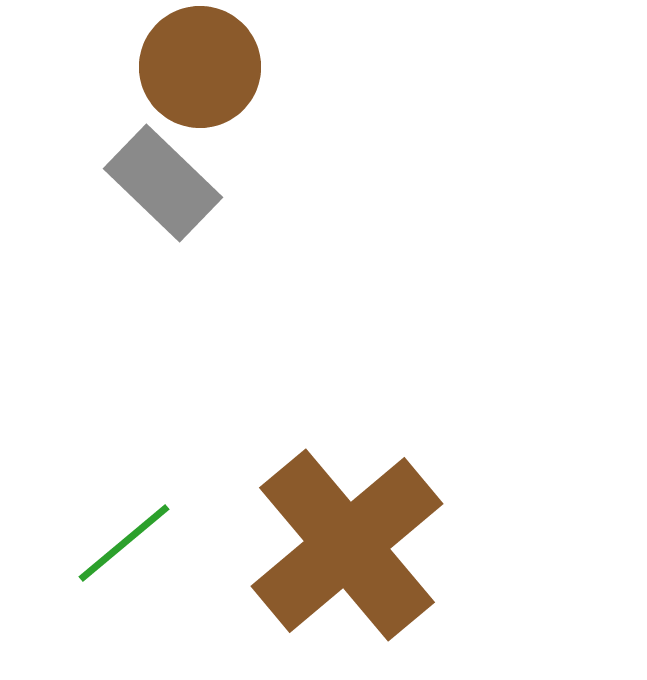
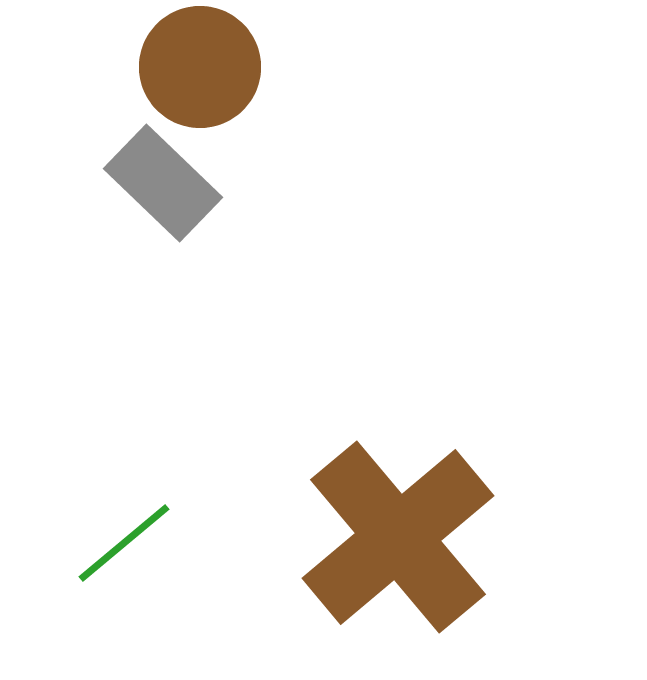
brown cross: moved 51 px right, 8 px up
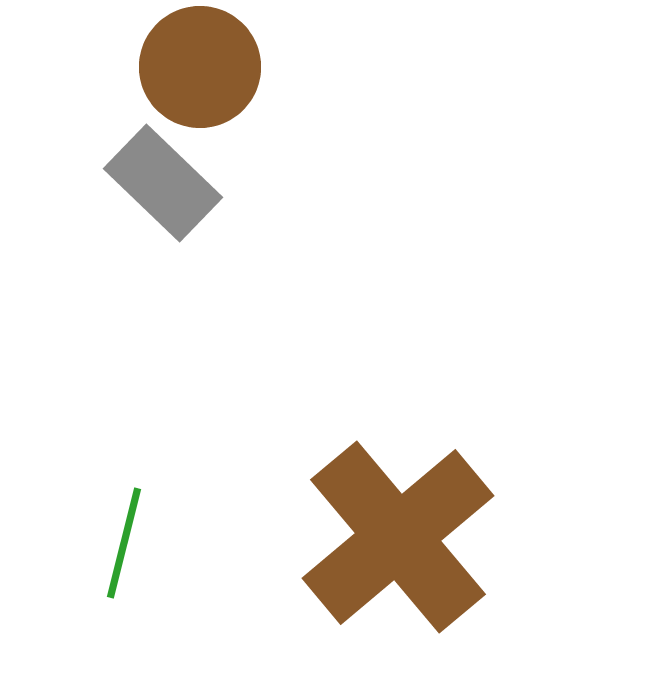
green line: rotated 36 degrees counterclockwise
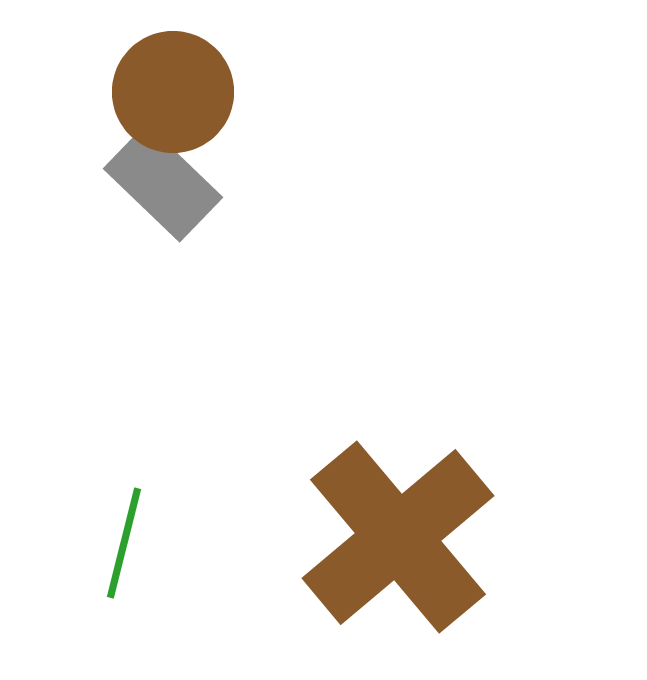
brown circle: moved 27 px left, 25 px down
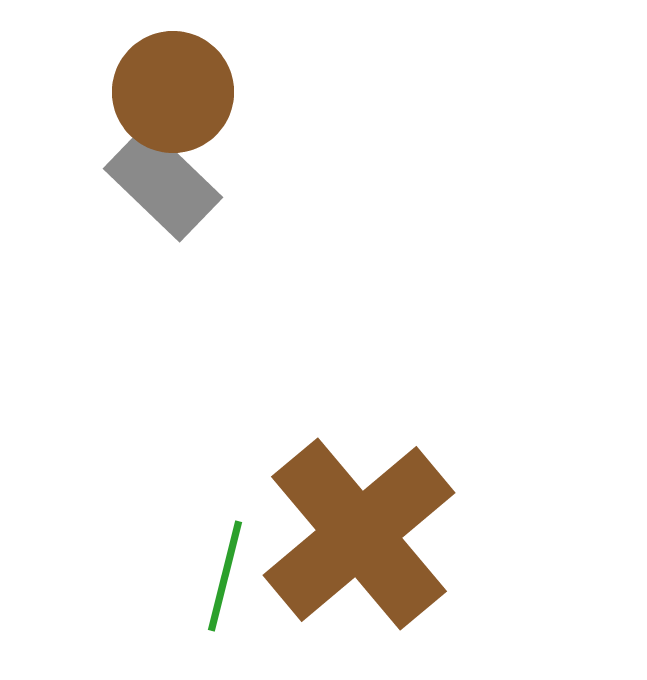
brown cross: moved 39 px left, 3 px up
green line: moved 101 px right, 33 px down
